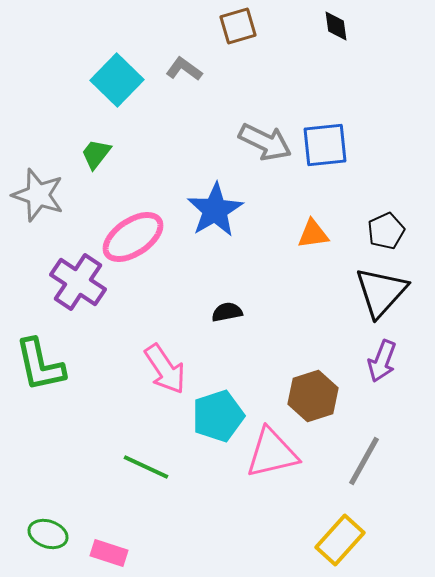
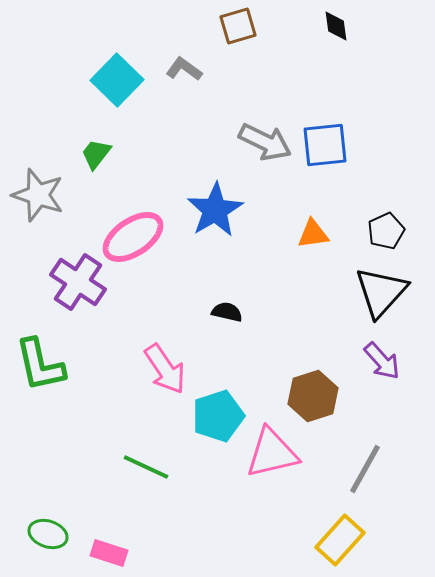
black semicircle: rotated 24 degrees clockwise
purple arrow: rotated 63 degrees counterclockwise
gray line: moved 1 px right, 8 px down
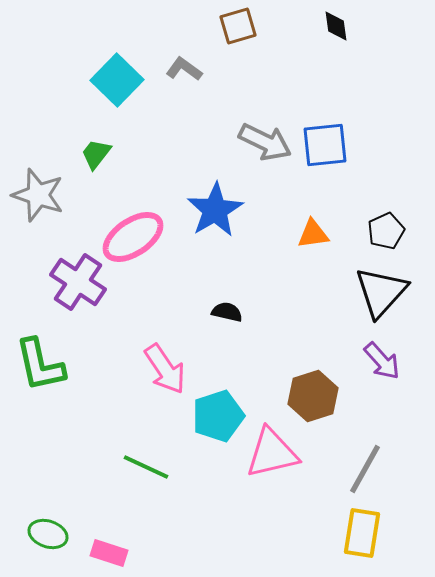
yellow rectangle: moved 22 px right, 7 px up; rotated 33 degrees counterclockwise
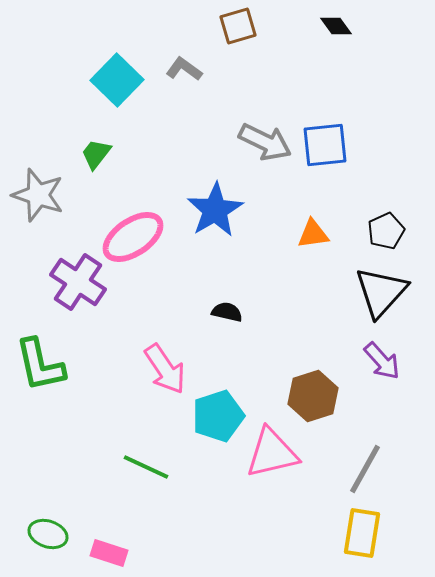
black diamond: rotated 28 degrees counterclockwise
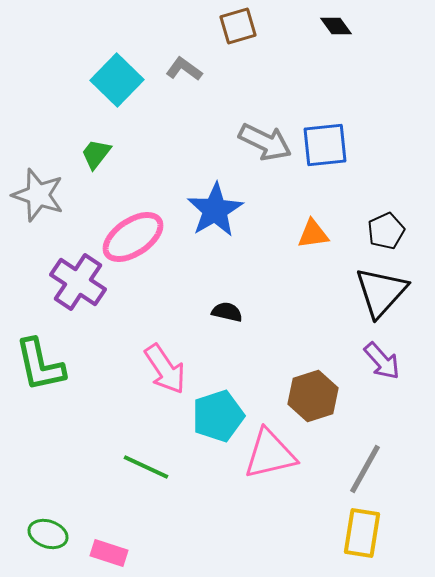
pink triangle: moved 2 px left, 1 px down
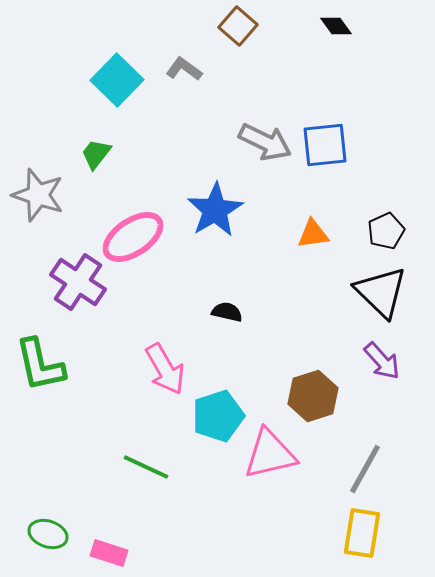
brown square: rotated 33 degrees counterclockwise
black triangle: rotated 28 degrees counterclockwise
pink arrow: rotated 4 degrees clockwise
